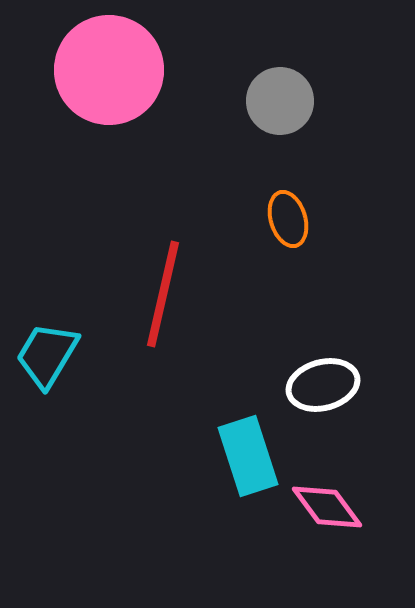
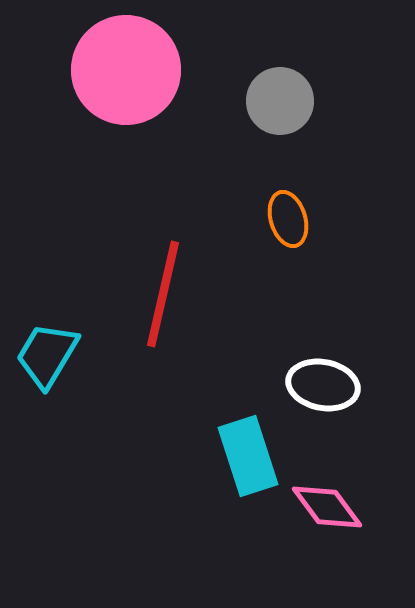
pink circle: moved 17 px right
white ellipse: rotated 26 degrees clockwise
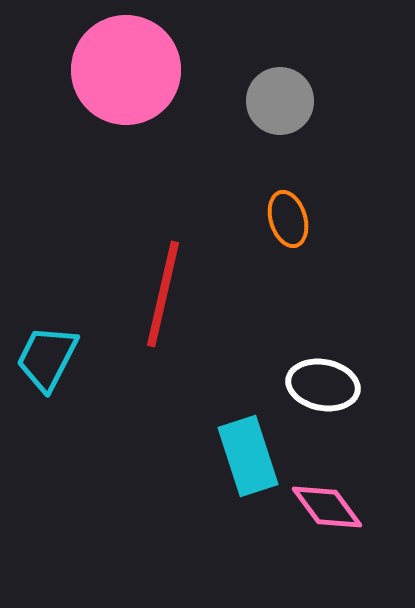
cyan trapezoid: moved 3 px down; rotated 4 degrees counterclockwise
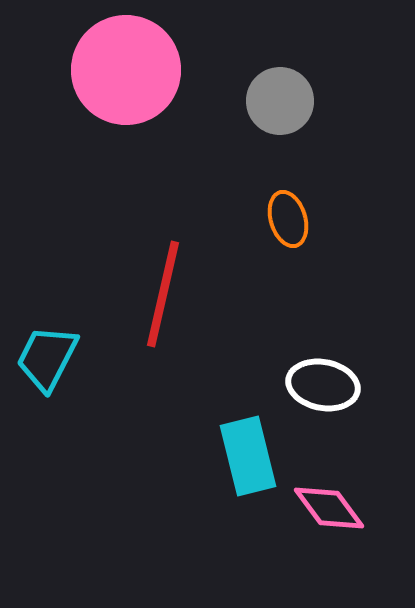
cyan rectangle: rotated 4 degrees clockwise
pink diamond: moved 2 px right, 1 px down
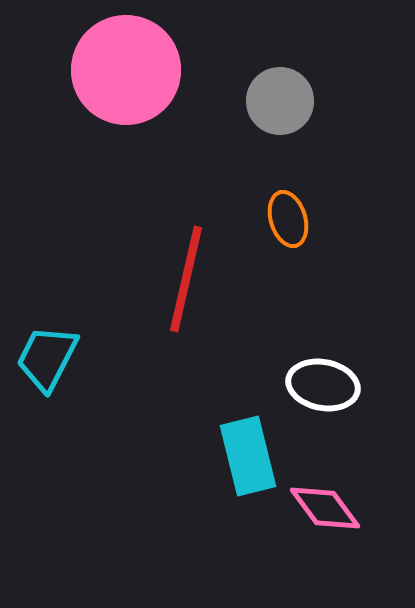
red line: moved 23 px right, 15 px up
pink diamond: moved 4 px left
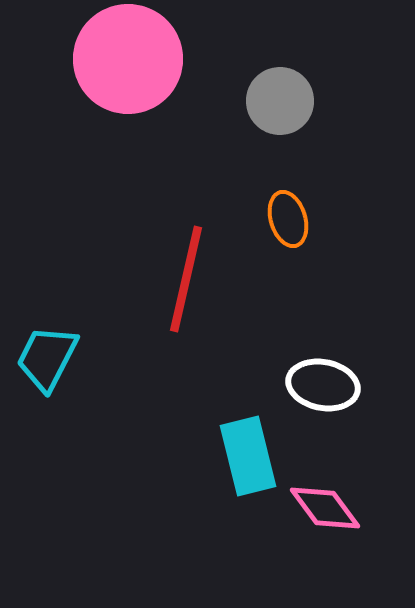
pink circle: moved 2 px right, 11 px up
